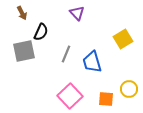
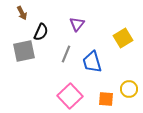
purple triangle: moved 11 px down; rotated 21 degrees clockwise
yellow square: moved 1 px up
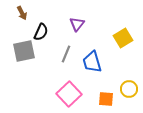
pink square: moved 1 px left, 2 px up
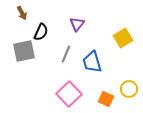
orange square: rotated 21 degrees clockwise
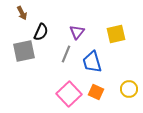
purple triangle: moved 8 px down
yellow square: moved 7 px left, 4 px up; rotated 18 degrees clockwise
orange square: moved 10 px left, 7 px up
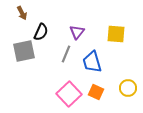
yellow square: rotated 18 degrees clockwise
yellow circle: moved 1 px left, 1 px up
